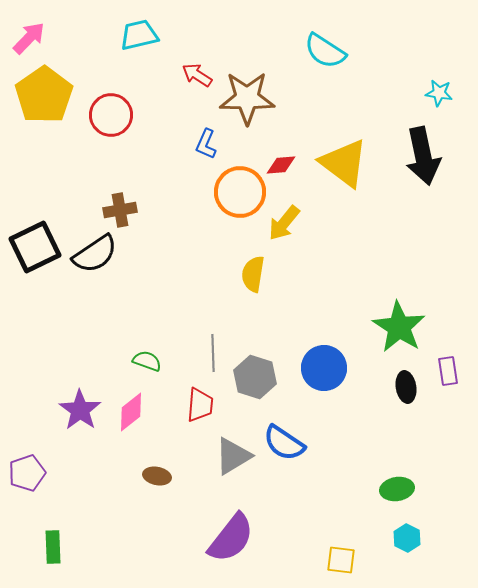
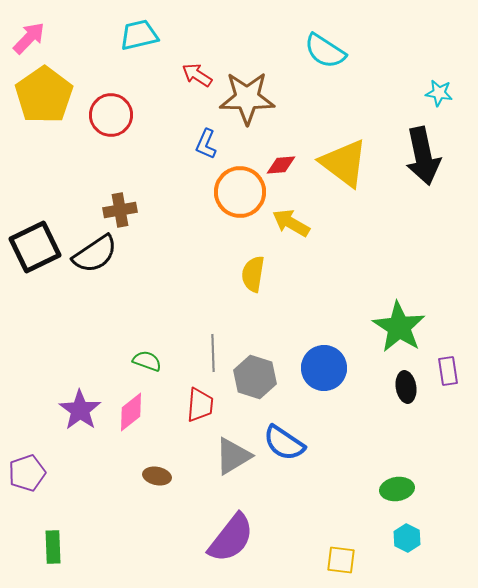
yellow arrow: moved 7 px right; rotated 81 degrees clockwise
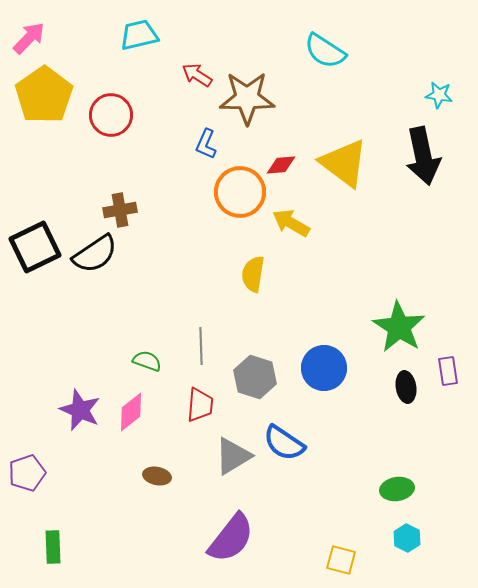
cyan star: moved 2 px down
gray line: moved 12 px left, 7 px up
purple star: rotated 12 degrees counterclockwise
yellow square: rotated 8 degrees clockwise
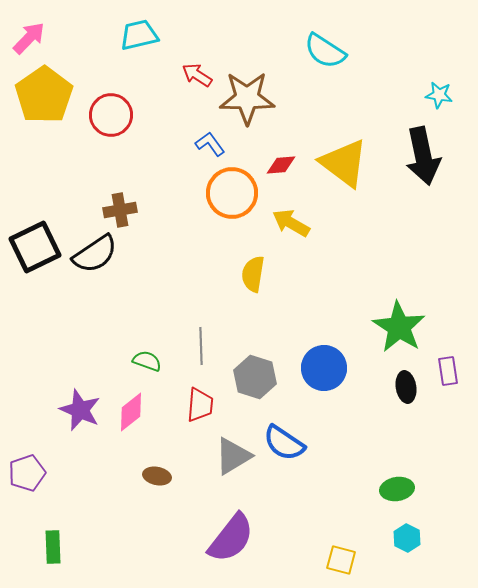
blue L-shape: moved 4 px right; rotated 120 degrees clockwise
orange circle: moved 8 px left, 1 px down
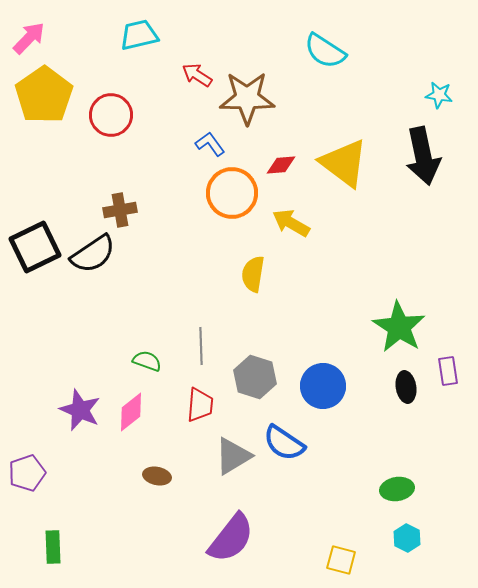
black semicircle: moved 2 px left
blue circle: moved 1 px left, 18 px down
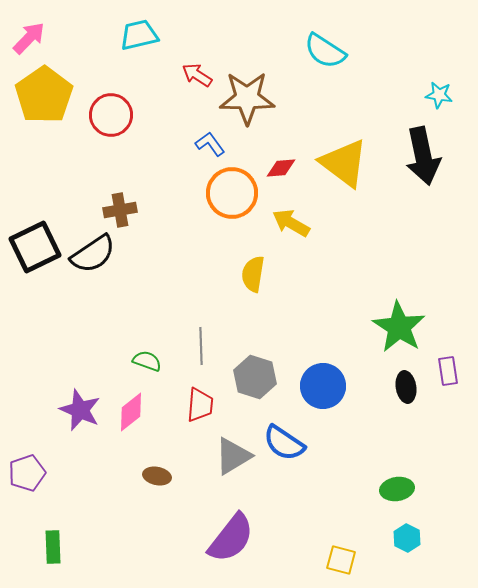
red diamond: moved 3 px down
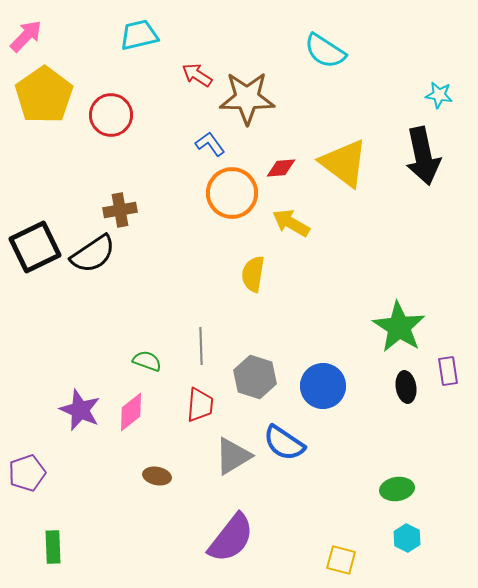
pink arrow: moved 3 px left, 2 px up
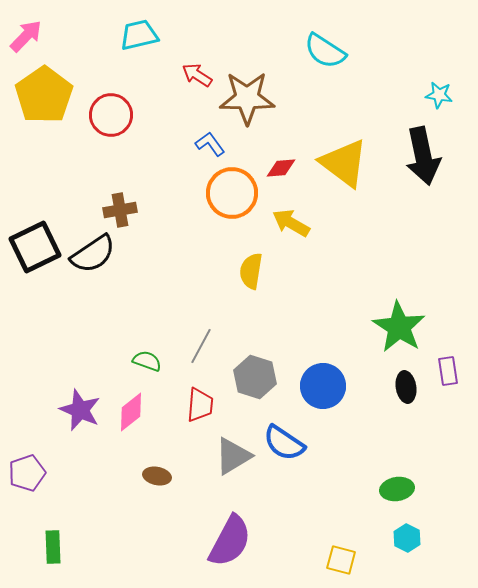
yellow semicircle: moved 2 px left, 3 px up
gray line: rotated 30 degrees clockwise
purple semicircle: moved 1 px left, 3 px down; rotated 10 degrees counterclockwise
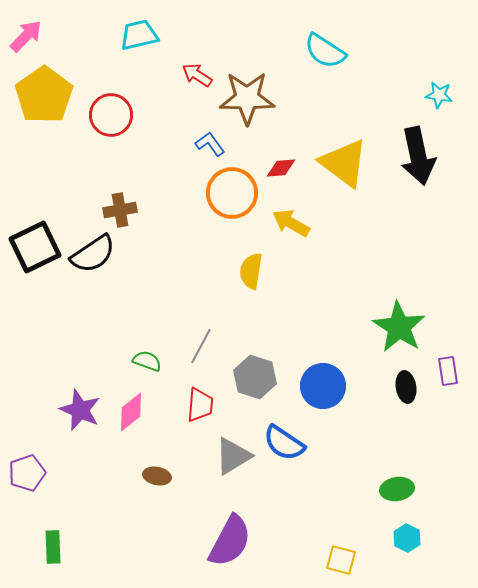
black arrow: moved 5 px left
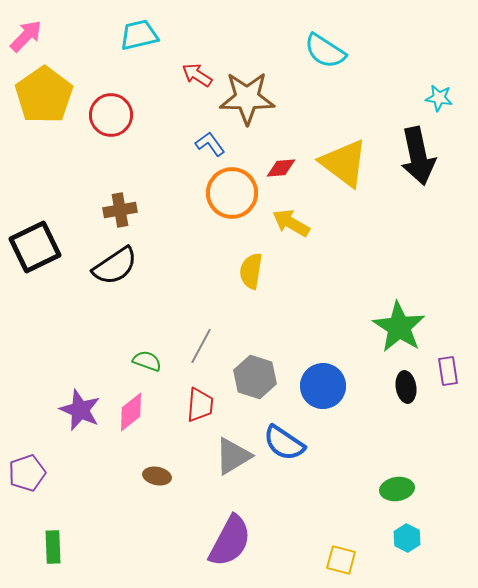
cyan star: moved 3 px down
black semicircle: moved 22 px right, 12 px down
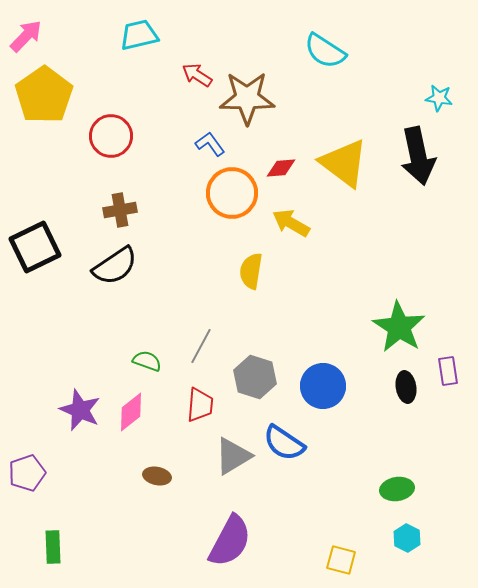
red circle: moved 21 px down
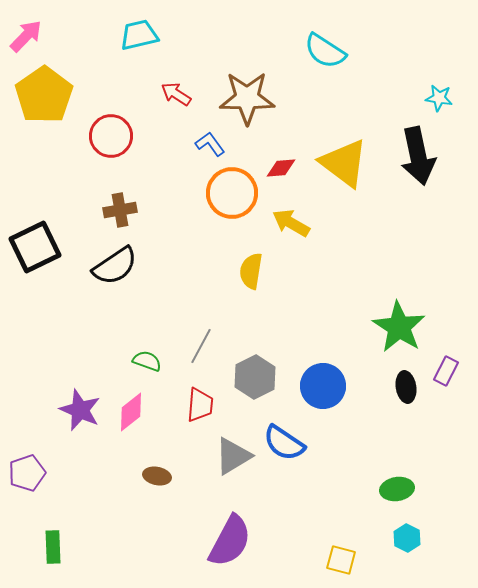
red arrow: moved 21 px left, 19 px down
purple rectangle: moved 2 px left; rotated 36 degrees clockwise
gray hexagon: rotated 15 degrees clockwise
